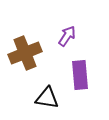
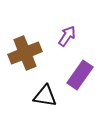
purple rectangle: rotated 40 degrees clockwise
black triangle: moved 2 px left, 2 px up
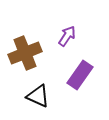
black triangle: moved 7 px left; rotated 15 degrees clockwise
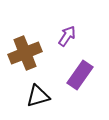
black triangle: rotated 40 degrees counterclockwise
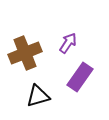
purple arrow: moved 1 px right, 7 px down
purple rectangle: moved 2 px down
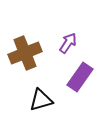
black triangle: moved 3 px right, 4 px down
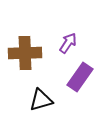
brown cross: rotated 20 degrees clockwise
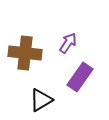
brown cross: rotated 8 degrees clockwise
black triangle: rotated 15 degrees counterclockwise
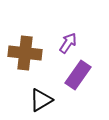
purple rectangle: moved 2 px left, 2 px up
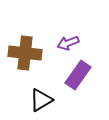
purple arrow: rotated 145 degrees counterclockwise
